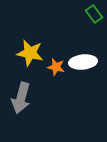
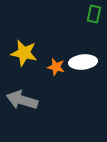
green rectangle: rotated 48 degrees clockwise
yellow star: moved 6 px left
gray arrow: moved 1 px right, 2 px down; rotated 92 degrees clockwise
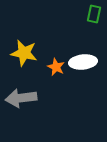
orange star: rotated 12 degrees clockwise
gray arrow: moved 1 px left, 2 px up; rotated 24 degrees counterclockwise
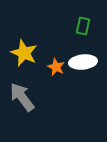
green rectangle: moved 11 px left, 12 px down
yellow star: rotated 12 degrees clockwise
gray arrow: moved 1 px right, 1 px up; rotated 60 degrees clockwise
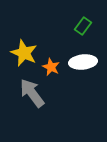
green rectangle: rotated 24 degrees clockwise
orange star: moved 5 px left
gray arrow: moved 10 px right, 4 px up
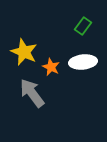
yellow star: moved 1 px up
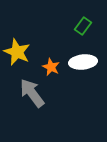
yellow star: moved 7 px left
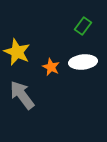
gray arrow: moved 10 px left, 2 px down
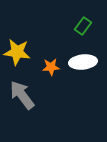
yellow star: rotated 16 degrees counterclockwise
orange star: rotated 30 degrees counterclockwise
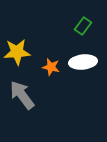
yellow star: rotated 12 degrees counterclockwise
orange star: rotated 18 degrees clockwise
